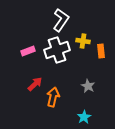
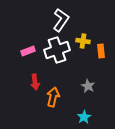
red arrow: moved 2 px up; rotated 126 degrees clockwise
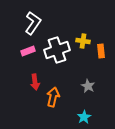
white L-shape: moved 28 px left, 3 px down
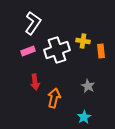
orange arrow: moved 1 px right, 1 px down
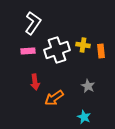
yellow cross: moved 4 px down
pink rectangle: rotated 16 degrees clockwise
orange arrow: rotated 138 degrees counterclockwise
cyan star: rotated 16 degrees counterclockwise
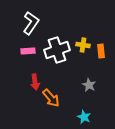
white L-shape: moved 2 px left
gray star: moved 1 px right, 1 px up
orange arrow: moved 3 px left; rotated 96 degrees counterclockwise
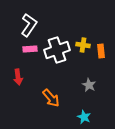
white L-shape: moved 2 px left, 2 px down
pink rectangle: moved 2 px right, 2 px up
red arrow: moved 17 px left, 5 px up
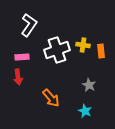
pink rectangle: moved 8 px left, 8 px down
cyan star: moved 1 px right, 6 px up
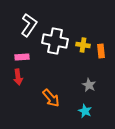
white cross: moved 2 px left, 9 px up; rotated 30 degrees clockwise
